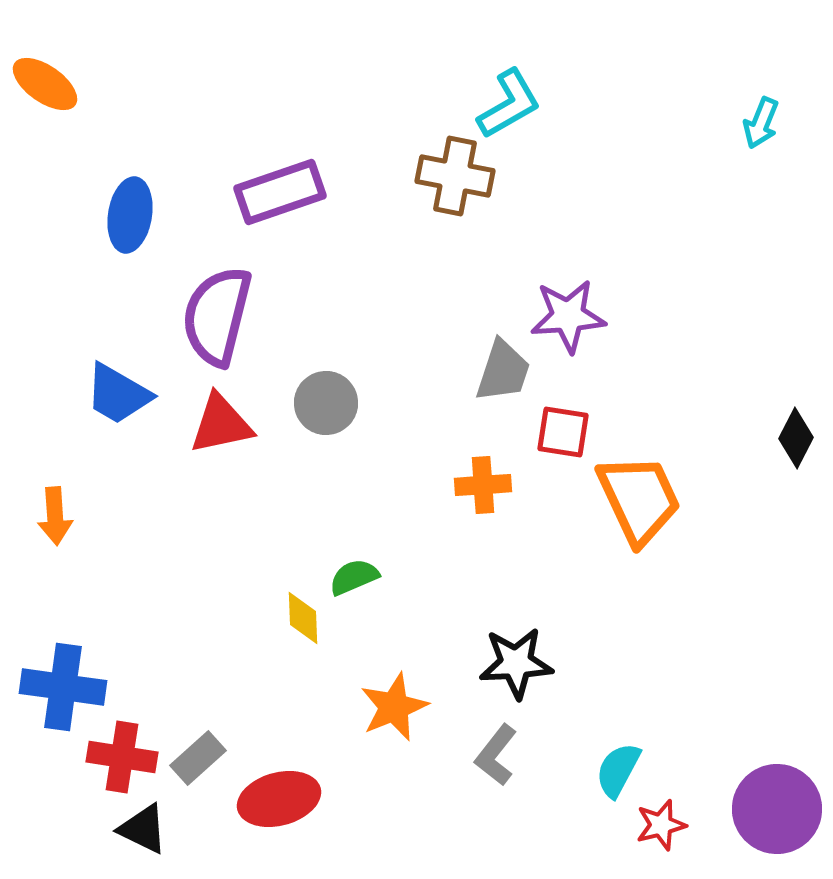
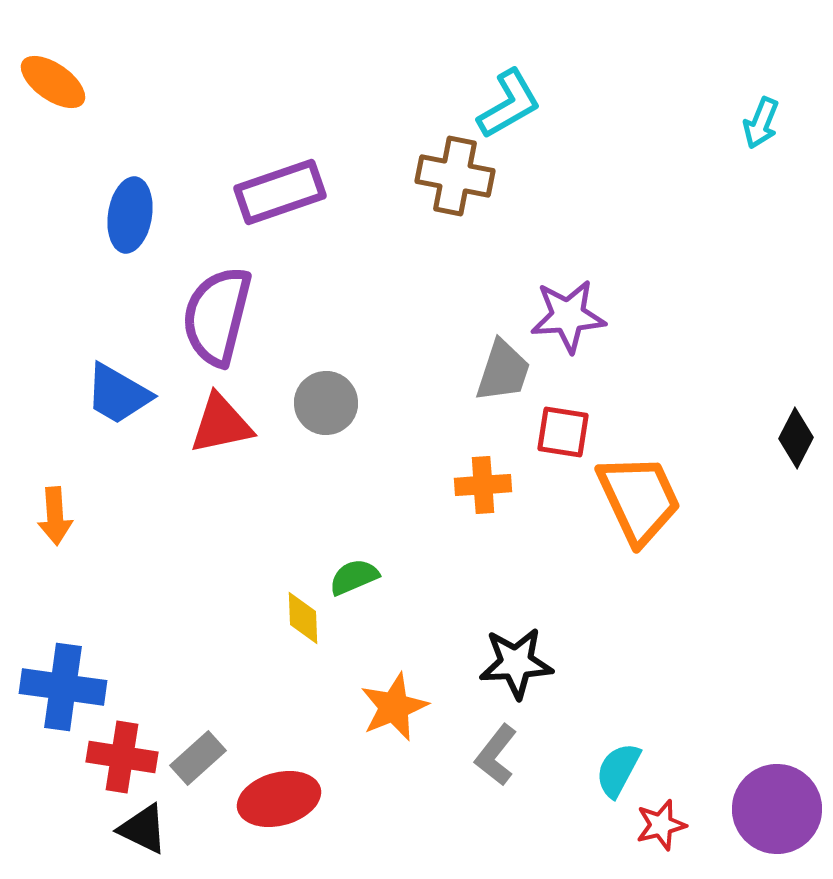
orange ellipse: moved 8 px right, 2 px up
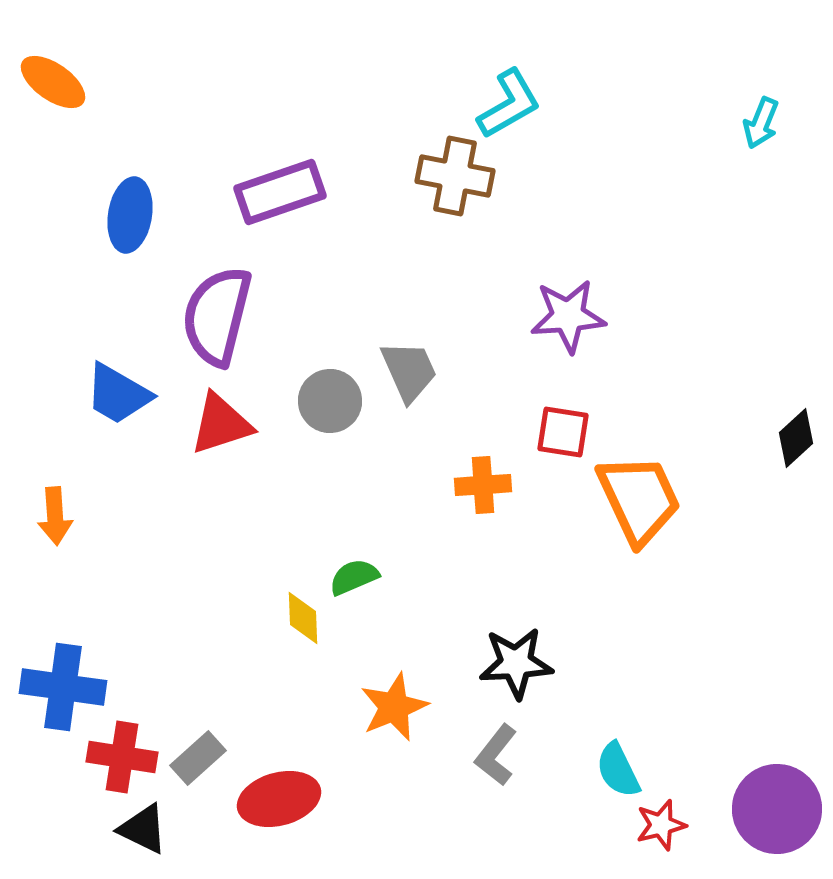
gray trapezoid: moved 94 px left; rotated 42 degrees counterclockwise
gray circle: moved 4 px right, 2 px up
red triangle: rotated 6 degrees counterclockwise
black diamond: rotated 20 degrees clockwise
cyan semicircle: rotated 54 degrees counterclockwise
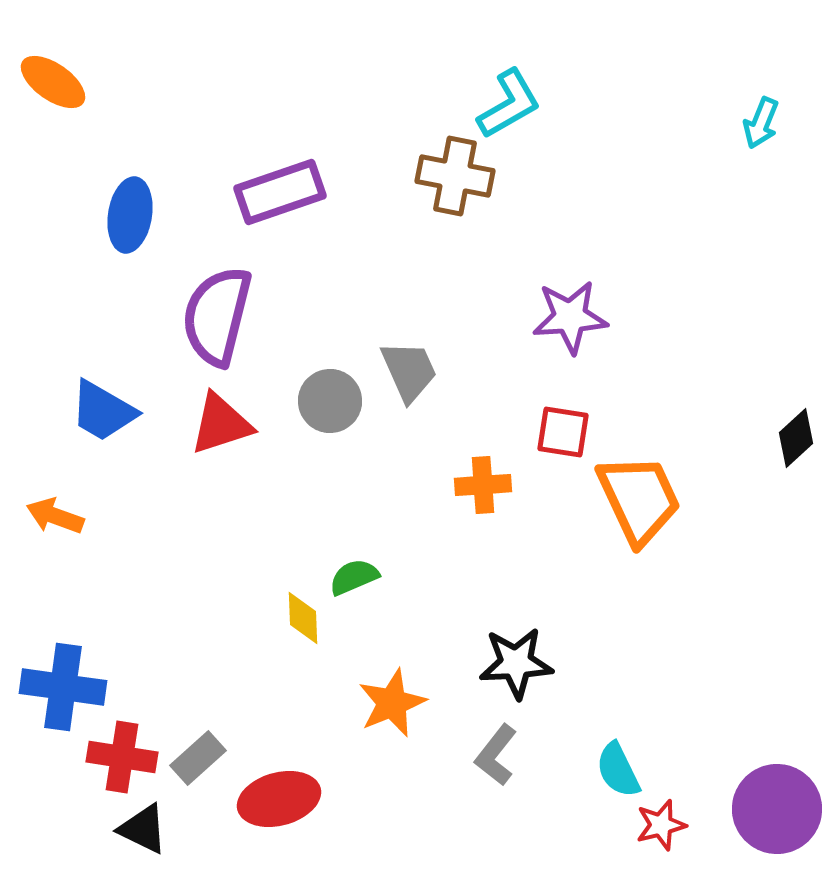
purple star: moved 2 px right, 1 px down
blue trapezoid: moved 15 px left, 17 px down
orange arrow: rotated 114 degrees clockwise
orange star: moved 2 px left, 4 px up
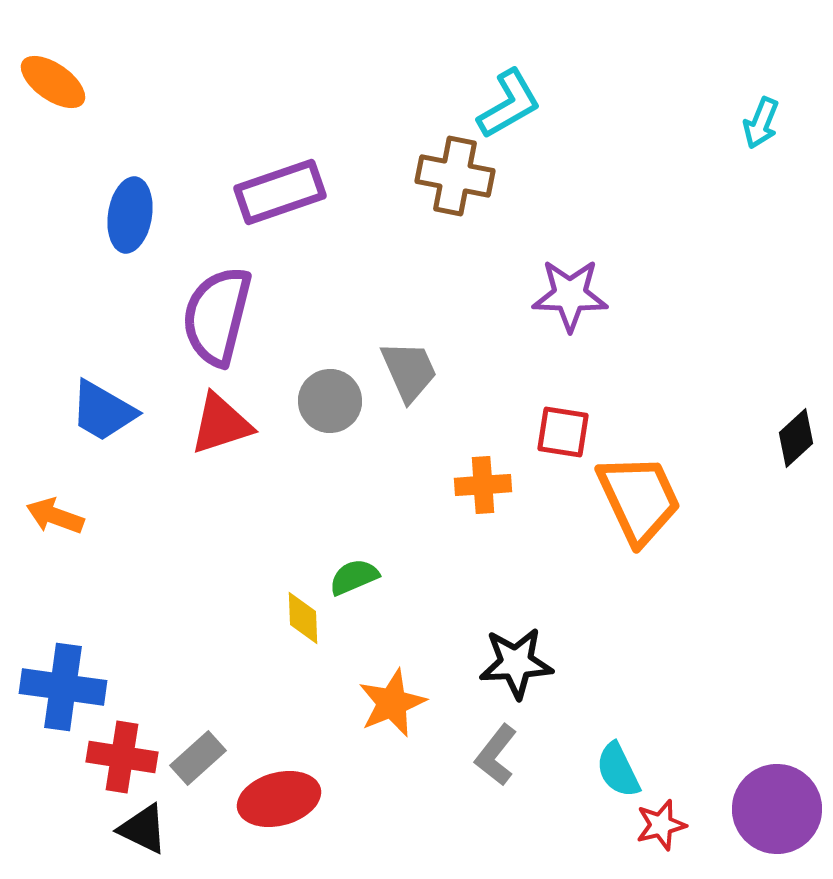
purple star: moved 22 px up; rotated 6 degrees clockwise
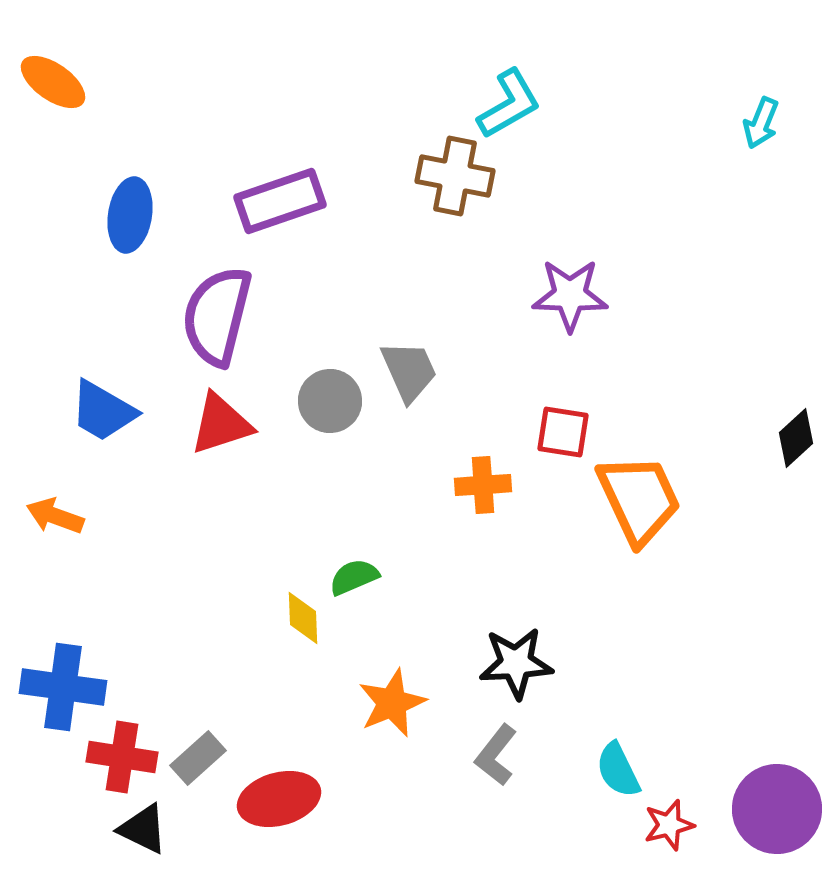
purple rectangle: moved 9 px down
red star: moved 8 px right
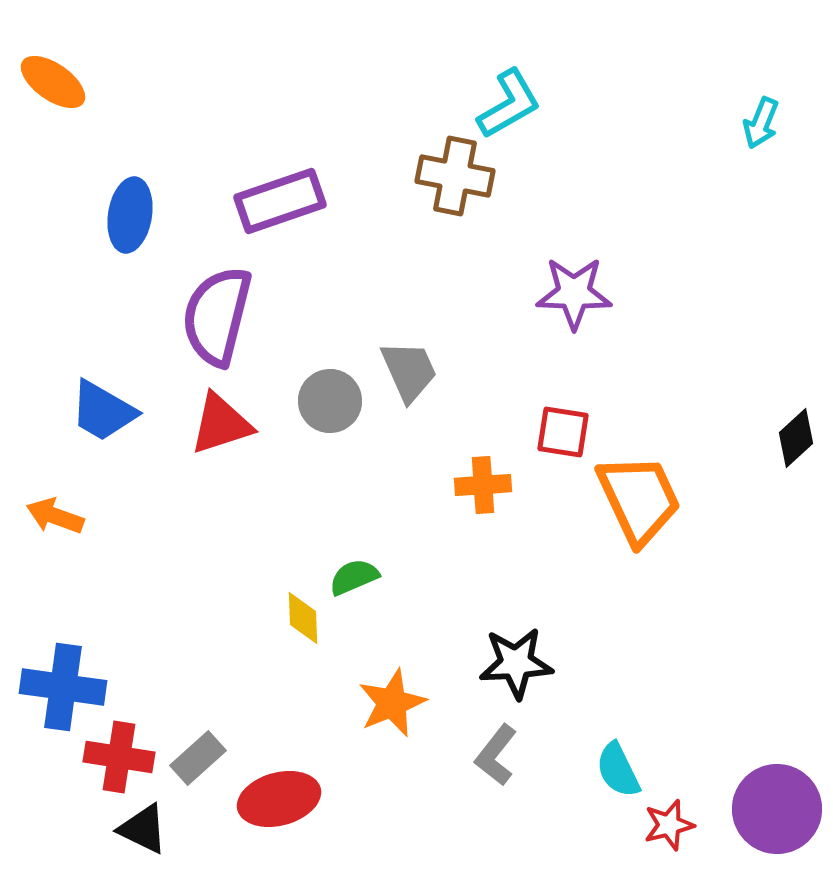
purple star: moved 4 px right, 2 px up
red cross: moved 3 px left
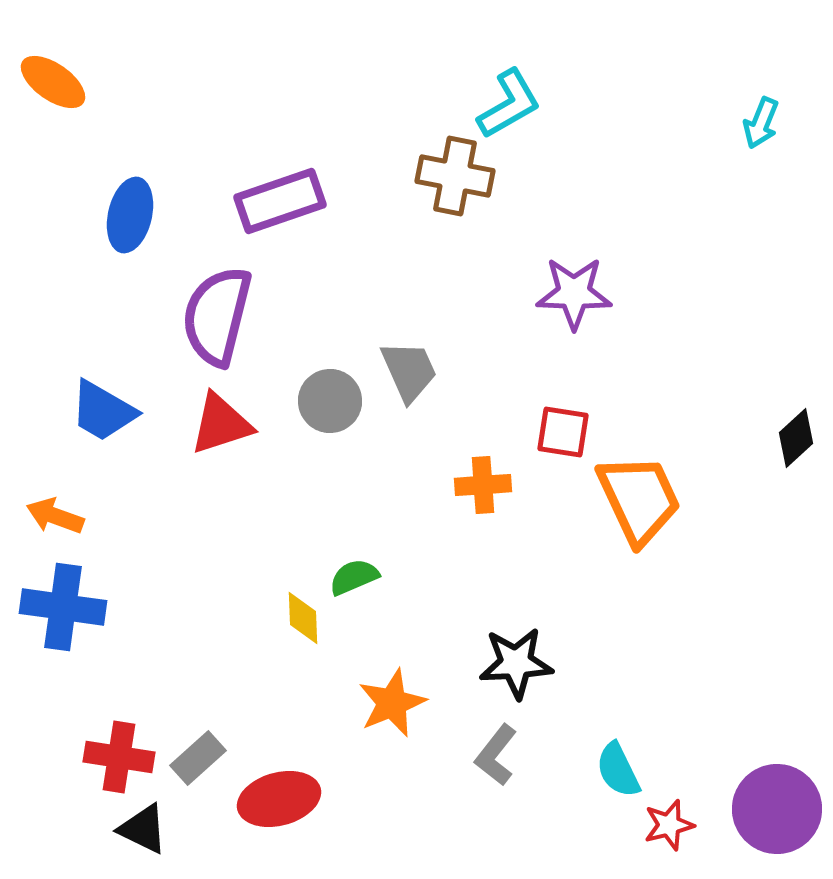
blue ellipse: rotated 4 degrees clockwise
blue cross: moved 80 px up
